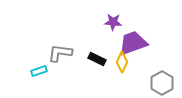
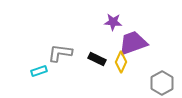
yellow diamond: moved 1 px left
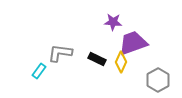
cyan rectangle: rotated 35 degrees counterclockwise
gray hexagon: moved 4 px left, 3 px up
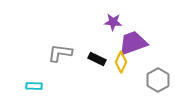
cyan rectangle: moved 5 px left, 15 px down; rotated 56 degrees clockwise
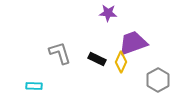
purple star: moved 5 px left, 9 px up
gray L-shape: rotated 65 degrees clockwise
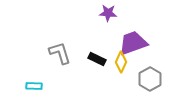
gray hexagon: moved 8 px left, 1 px up
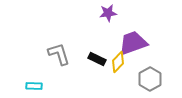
purple star: rotated 12 degrees counterclockwise
gray L-shape: moved 1 px left, 1 px down
yellow diamond: moved 3 px left; rotated 20 degrees clockwise
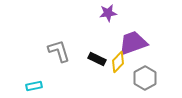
gray L-shape: moved 3 px up
gray hexagon: moved 5 px left, 1 px up
cyan rectangle: rotated 14 degrees counterclockwise
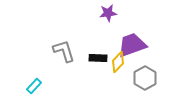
purple trapezoid: moved 1 px left, 2 px down
gray L-shape: moved 5 px right
black rectangle: moved 1 px right, 1 px up; rotated 24 degrees counterclockwise
cyan rectangle: rotated 35 degrees counterclockwise
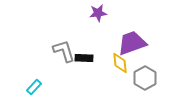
purple star: moved 10 px left
purple trapezoid: moved 2 px up
black rectangle: moved 14 px left
yellow diamond: moved 2 px right, 1 px down; rotated 50 degrees counterclockwise
cyan rectangle: moved 1 px down
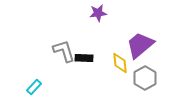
purple trapezoid: moved 8 px right, 2 px down; rotated 20 degrees counterclockwise
